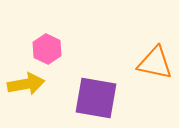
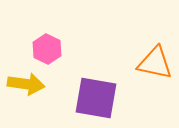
yellow arrow: rotated 18 degrees clockwise
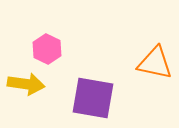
purple square: moved 3 px left
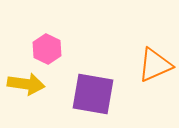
orange triangle: moved 2 px down; rotated 36 degrees counterclockwise
purple square: moved 4 px up
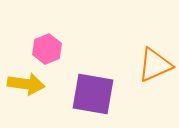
pink hexagon: rotated 12 degrees clockwise
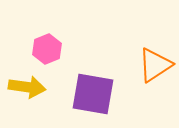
orange triangle: rotated 9 degrees counterclockwise
yellow arrow: moved 1 px right, 3 px down
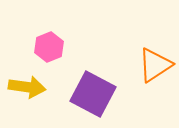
pink hexagon: moved 2 px right, 2 px up
purple square: rotated 18 degrees clockwise
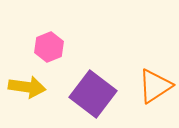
orange triangle: moved 21 px down
purple square: rotated 9 degrees clockwise
